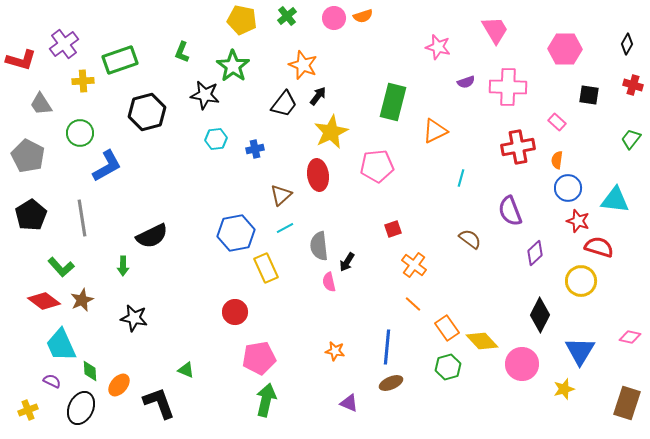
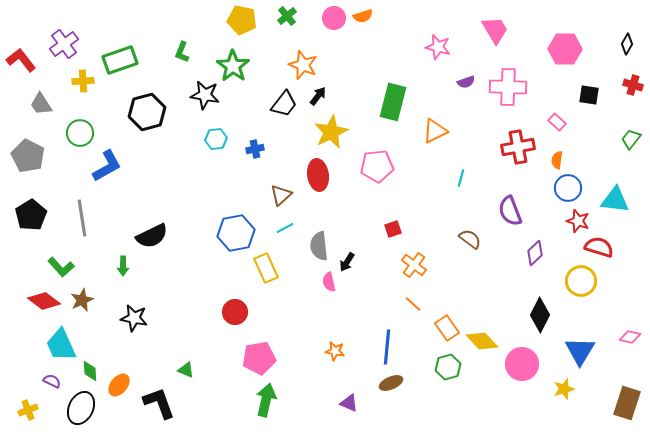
red L-shape at (21, 60): rotated 144 degrees counterclockwise
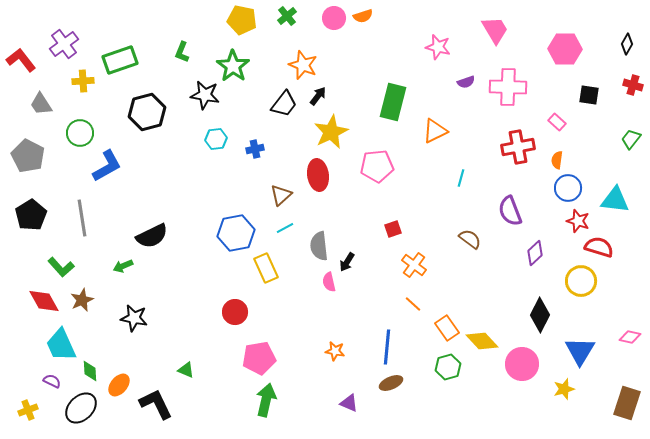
green arrow at (123, 266): rotated 66 degrees clockwise
red diamond at (44, 301): rotated 24 degrees clockwise
black L-shape at (159, 403): moved 3 px left, 1 px down; rotated 6 degrees counterclockwise
black ellipse at (81, 408): rotated 20 degrees clockwise
